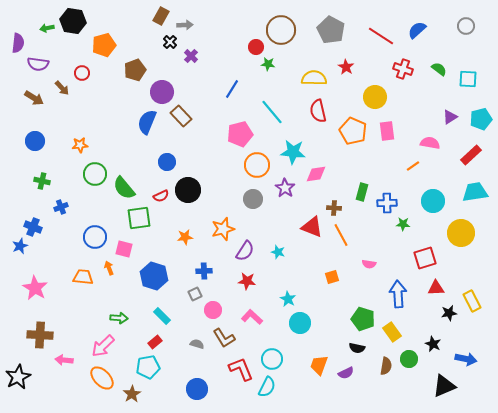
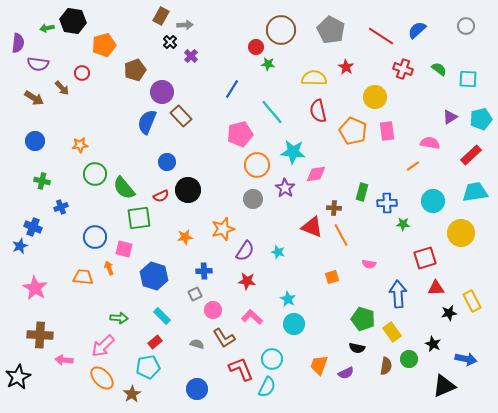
cyan circle at (300, 323): moved 6 px left, 1 px down
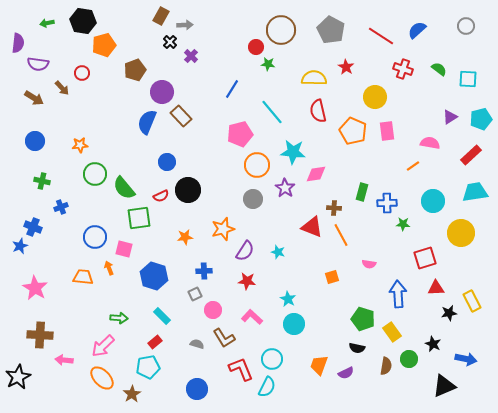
black hexagon at (73, 21): moved 10 px right
green arrow at (47, 28): moved 5 px up
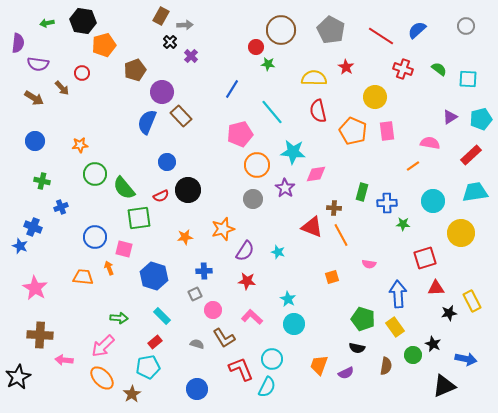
blue star at (20, 246): rotated 28 degrees counterclockwise
yellow rectangle at (392, 332): moved 3 px right, 5 px up
green circle at (409, 359): moved 4 px right, 4 px up
